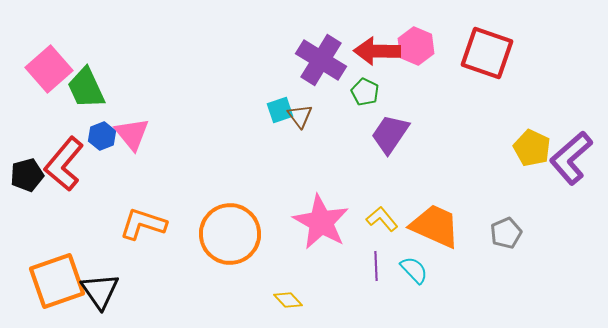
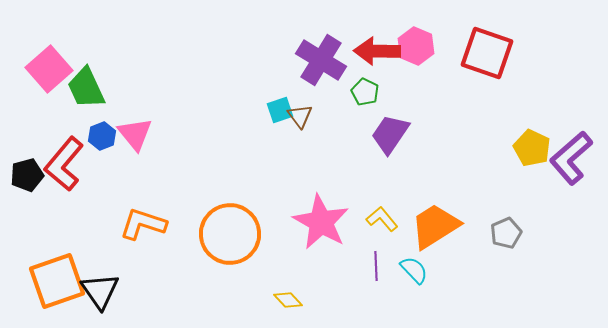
pink triangle: moved 3 px right
orange trapezoid: rotated 56 degrees counterclockwise
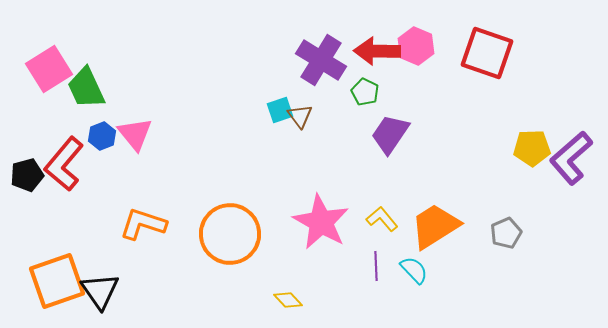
pink square: rotated 9 degrees clockwise
yellow pentagon: rotated 27 degrees counterclockwise
